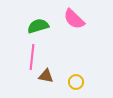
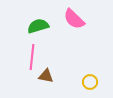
yellow circle: moved 14 px right
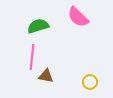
pink semicircle: moved 4 px right, 2 px up
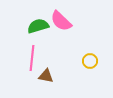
pink semicircle: moved 17 px left, 4 px down
pink line: moved 1 px down
yellow circle: moved 21 px up
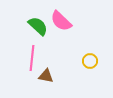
green semicircle: rotated 60 degrees clockwise
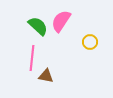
pink semicircle: rotated 80 degrees clockwise
yellow circle: moved 19 px up
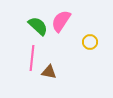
brown triangle: moved 3 px right, 4 px up
